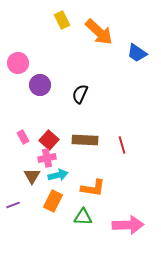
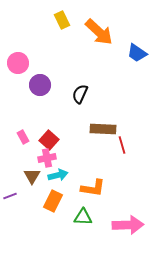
brown rectangle: moved 18 px right, 11 px up
purple line: moved 3 px left, 9 px up
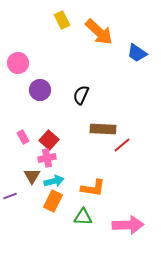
purple circle: moved 5 px down
black semicircle: moved 1 px right, 1 px down
red line: rotated 66 degrees clockwise
cyan arrow: moved 4 px left, 6 px down
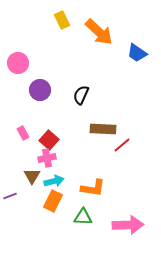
pink rectangle: moved 4 px up
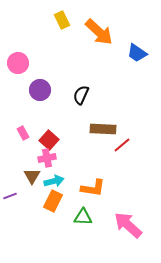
pink arrow: rotated 136 degrees counterclockwise
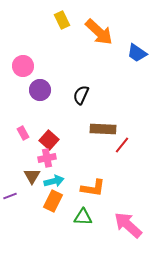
pink circle: moved 5 px right, 3 px down
red line: rotated 12 degrees counterclockwise
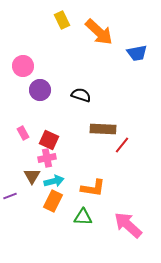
blue trapezoid: rotated 45 degrees counterclockwise
black semicircle: rotated 84 degrees clockwise
red square: rotated 18 degrees counterclockwise
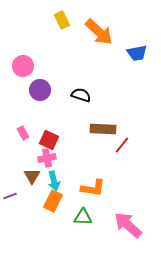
cyan arrow: rotated 90 degrees clockwise
